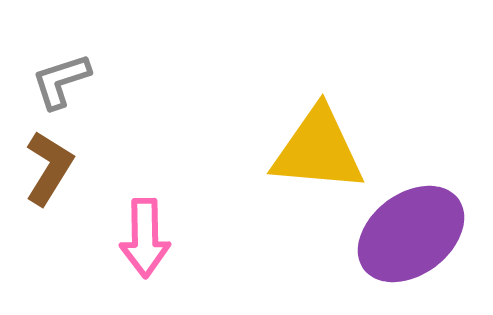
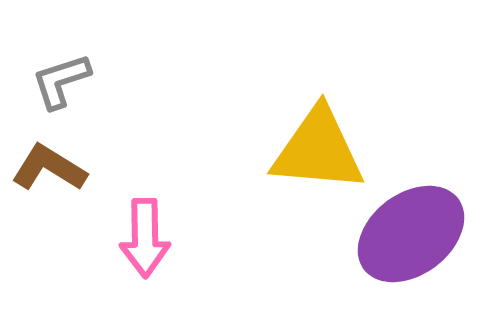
brown L-shape: rotated 90 degrees counterclockwise
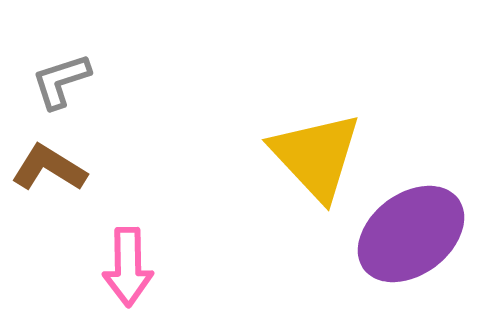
yellow triangle: moved 2 px left, 6 px down; rotated 42 degrees clockwise
pink arrow: moved 17 px left, 29 px down
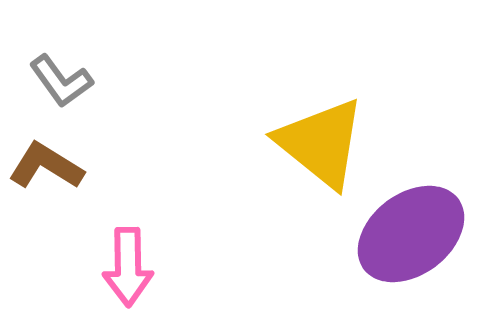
gray L-shape: rotated 108 degrees counterclockwise
yellow triangle: moved 5 px right, 13 px up; rotated 8 degrees counterclockwise
brown L-shape: moved 3 px left, 2 px up
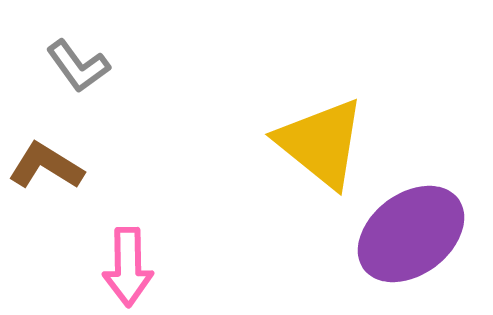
gray L-shape: moved 17 px right, 15 px up
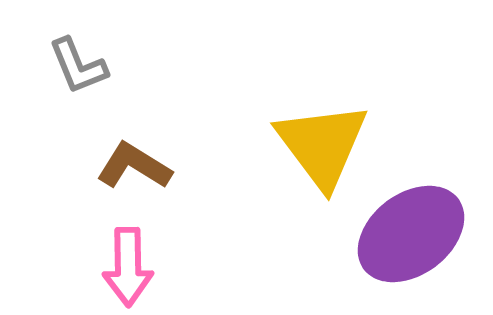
gray L-shape: rotated 14 degrees clockwise
yellow triangle: moved 1 px right, 2 px down; rotated 14 degrees clockwise
brown L-shape: moved 88 px right
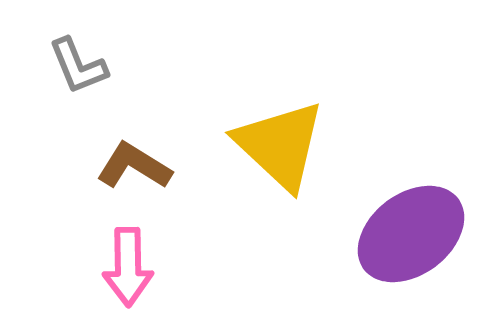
yellow triangle: moved 42 px left; rotated 10 degrees counterclockwise
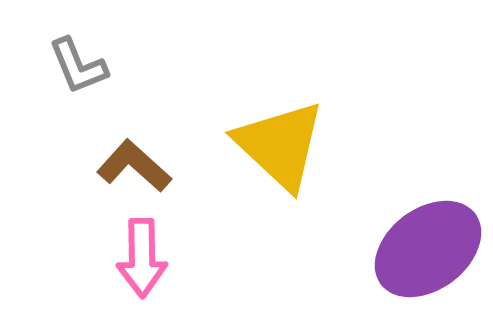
brown L-shape: rotated 10 degrees clockwise
purple ellipse: moved 17 px right, 15 px down
pink arrow: moved 14 px right, 9 px up
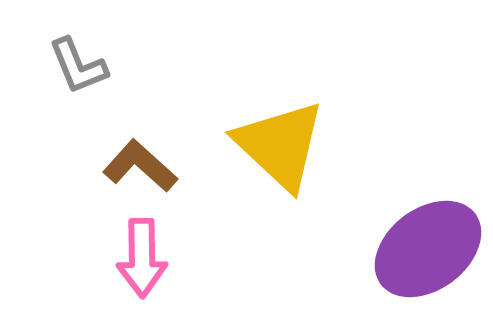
brown L-shape: moved 6 px right
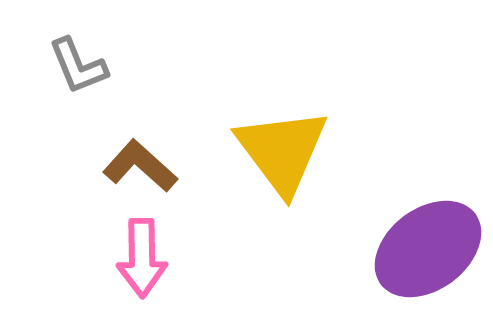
yellow triangle: moved 2 px right, 6 px down; rotated 10 degrees clockwise
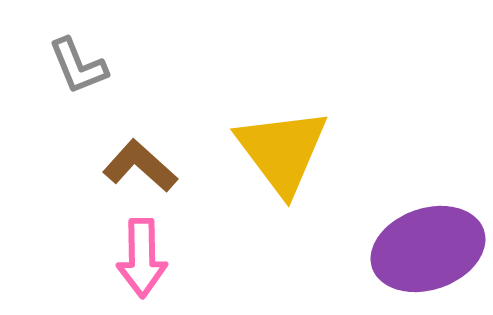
purple ellipse: rotated 18 degrees clockwise
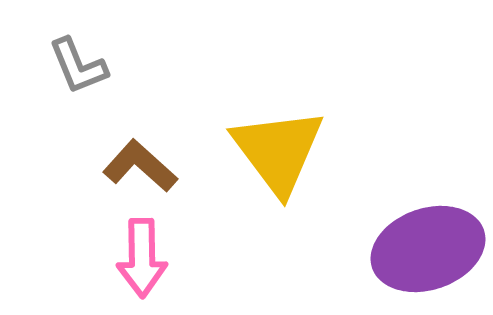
yellow triangle: moved 4 px left
